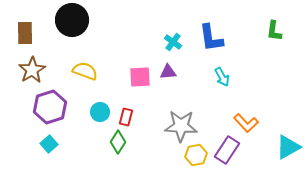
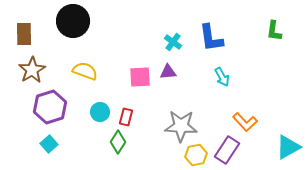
black circle: moved 1 px right, 1 px down
brown rectangle: moved 1 px left, 1 px down
orange L-shape: moved 1 px left, 1 px up
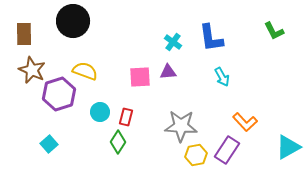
green L-shape: rotated 35 degrees counterclockwise
brown star: rotated 16 degrees counterclockwise
purple hexagon: moved 9 px right, 13 px up
